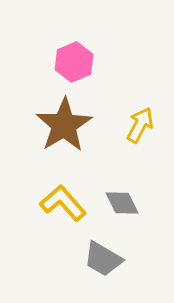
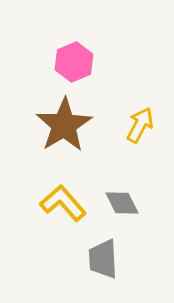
gray trapezoid: rotated 57 degrees clockwise
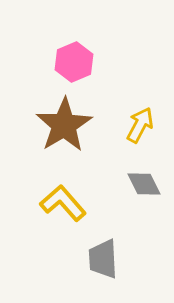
gray diamond: moved 22 px right, 19 px up
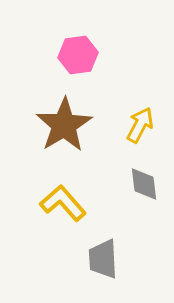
pink hexagon: moved 4 px right, 7 px up; rotated 15 degrees clockwise
gray diamond: rotated 21 degrees clockwise
